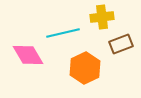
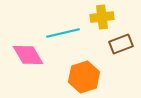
orange hexagon: moved 1 px left, 9 px down; rotated 8 degrees clockwise
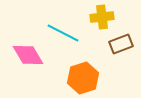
cyan line: rotated 40 degrees clockwise
orange hexagon: moved 1 px left, 1 px down
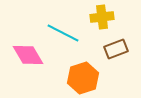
brown rectangle: moved 5 px left, 5 px down
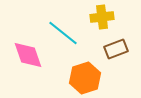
cyan line: rotated 12 degrees clockwise
pink diamond: rotated 12 degrees clockwise
orange hexagon: moved 2 px right
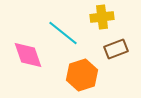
orange hexagon: moved 3 px left, 3 px up
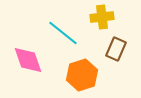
brown rectangle: rotated 45 degrees counterclockwise
pink diamond: moved 5 px down
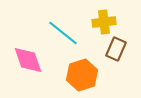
yellow cross: moved 2 px right, 5 px down
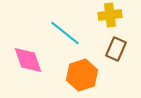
yellow cross: moved 6 px right, 7 px up
cyan line: moved 2 px right
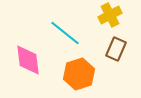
yellow cross: rotated 20 degrees counterclockwise
pink diamond: rotated 12 degrees clockwise
orange hexagon: moved 3 px left, 1 px up
